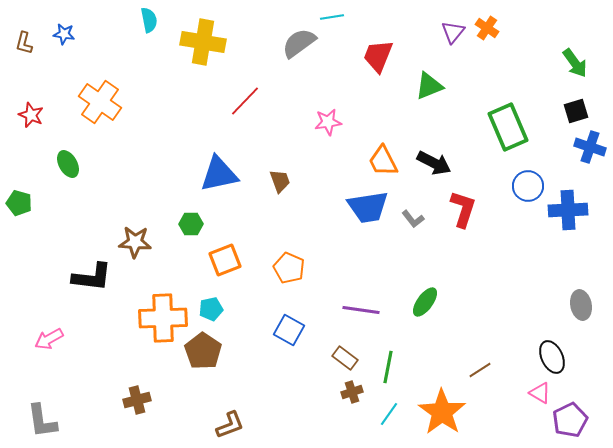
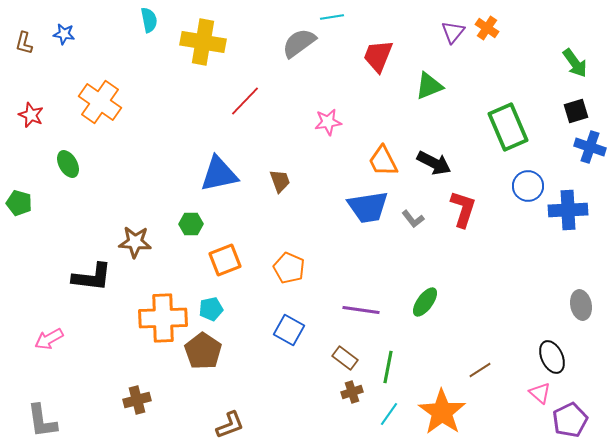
pink triangle at (540, 393): rotated 10 degrees clockwise
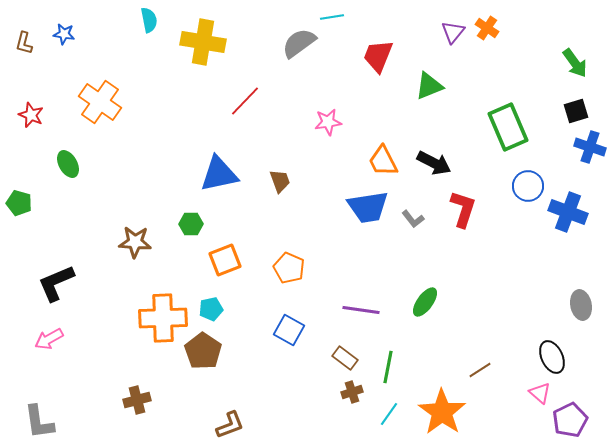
blue cross at (568, 210): moved 2 px down; rotated 24 degrees clockwise
black L-shape at (92, 277): moved 36 px left, 6 px down; rotated 150 degrees clockwise
gray L-shape at (42, 421): moved 3 px left, 1 px down
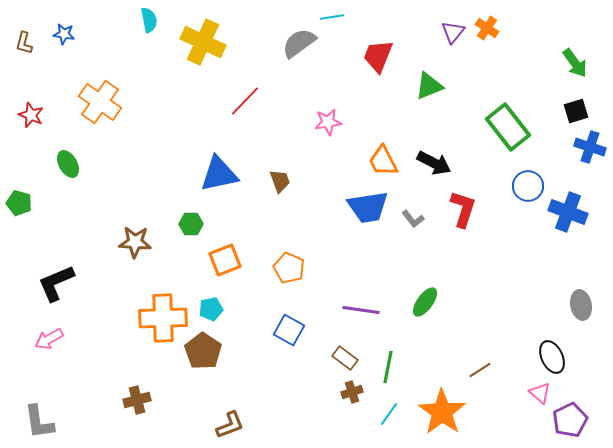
yellow cross at (203, 42): rotated 15 degrees clockwise
green rectangle at (508, 127): rotated 15 degrees counterclockwise
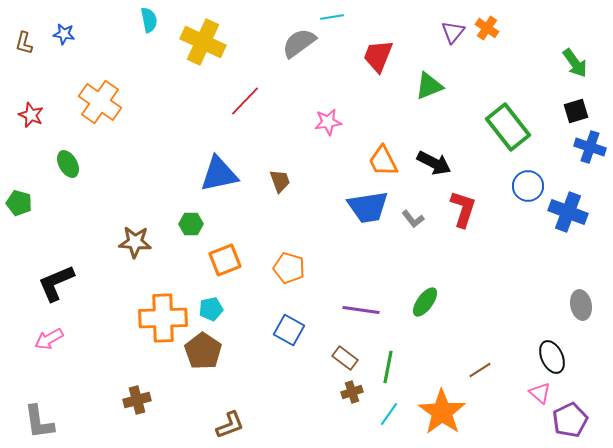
orange pentagon at (289, 268): rotated 8 degrees counterclockwise
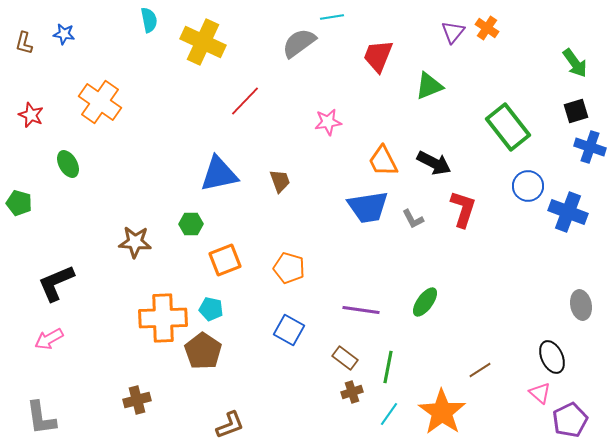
gray L-shape at (413, 219): rotated 10 degrees clockwise
cyan pentagon at (211, 309): rotated 25 degrees clockwise
gray L-shape at (39, 422): moved 2 px right, 4 px up
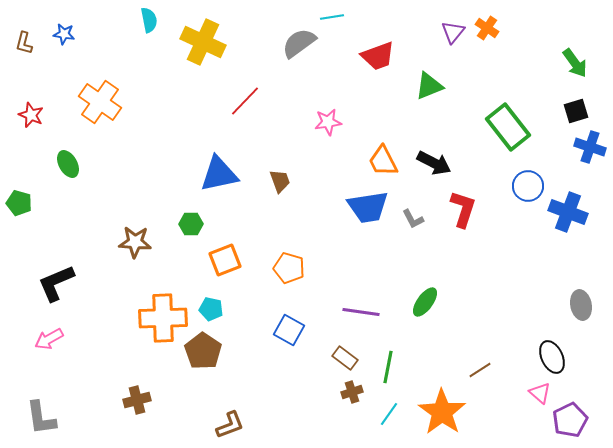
red trapezoid at (378, 56): rotated 132 degrees counterclockwise
purple line at (361, 310): moved 2 px down
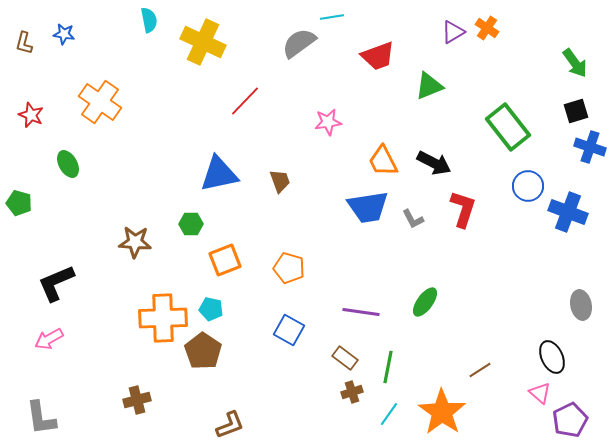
purple triangle at (453, 32): rotated 20 degrees clockwise
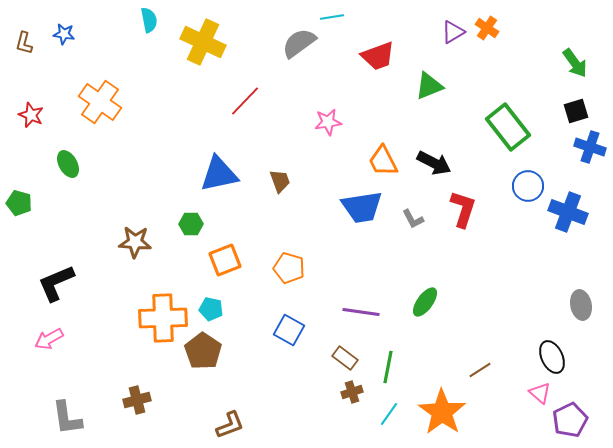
blue trapezoid at (368, 207): moved 6 px left
gray L-shape at (41, 418): moved 26 px right
